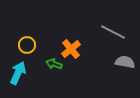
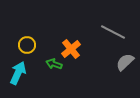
gray semicircle: rotated 54 degrees counterclockwise
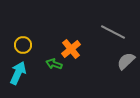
yellow circle: moved 4 px left
gray semicircle: moved 1 px right, 1 px up
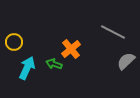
yellow circle: moved 9 px left, 3 px up
cyan arrow: moved 9 px right, 5 px up
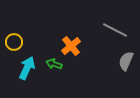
gray line: moved 2 px right, 2 px up
orange cross: moved 3 px up
gray semicircle: rotated 24 degrees counterclockwise
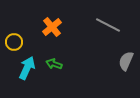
gray line: moved 7 px left, 5 px up
orange cross: moved 19 px left, 19 px up
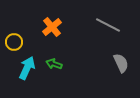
gray semicircle: moved 5 px left, 2 px down; rotated 132 degrees clockwise
